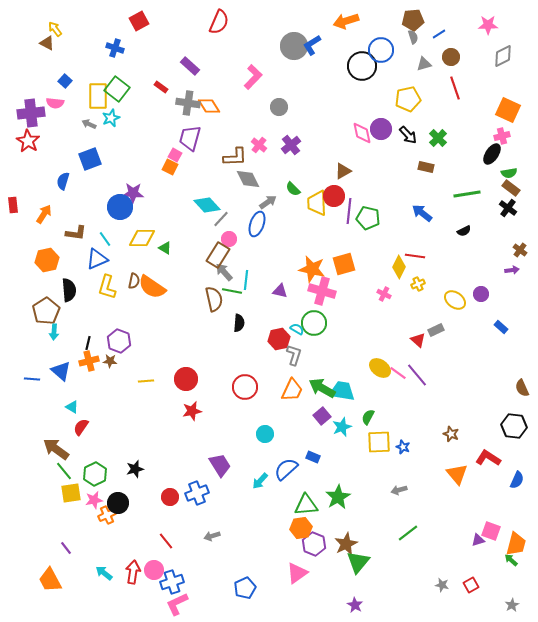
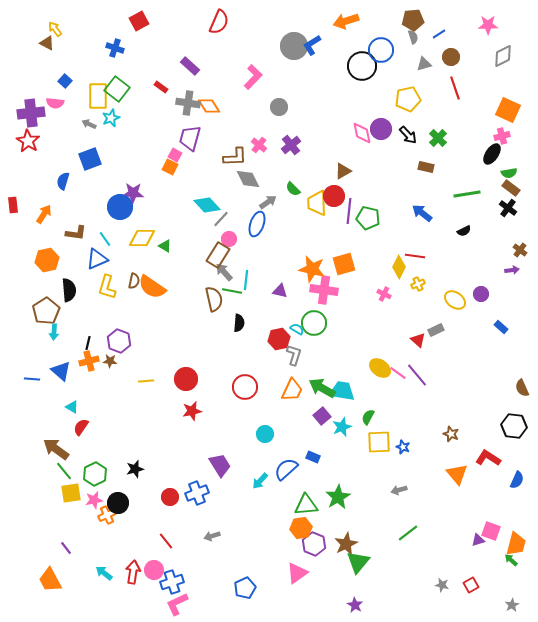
green triangle at (165, 248): moved 2 px up
pink cross at (322, 291): moved 2 px right, 1 px up; rotated 8 degrees counterclockwise
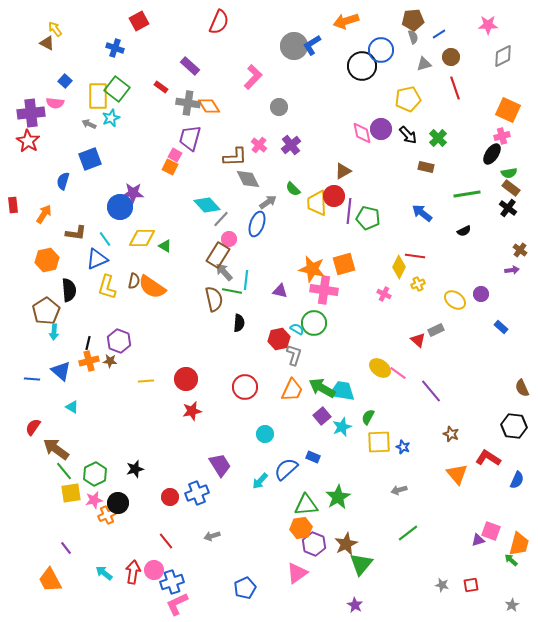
purple line at (417, 375): moved 14 px right, 16 px down
red semicircle at (81, 427): moved 48 px left
orange trapezoid at (516, 544): moved 3 px right
green triangle at (358, 562): moved 3 px right, 2 px down
red square at (471, 585): rotated 21 degrees clockwise
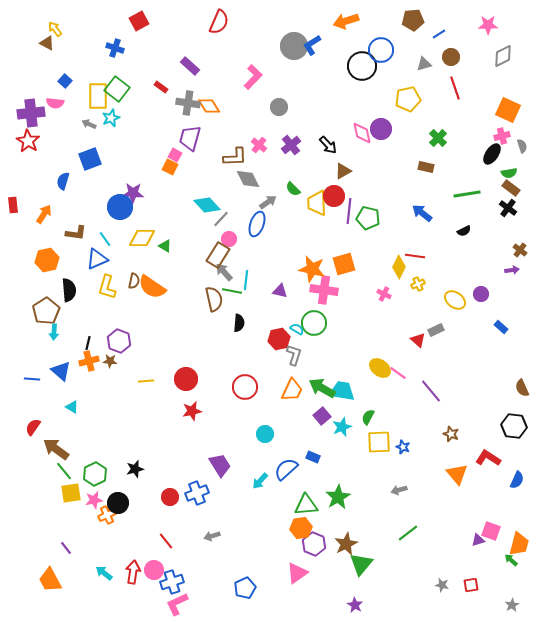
gray semicircle at (413, 37): moved 109 px right, 109 px down
black arrow at (408, 135): moved 80 px left, 10 px down
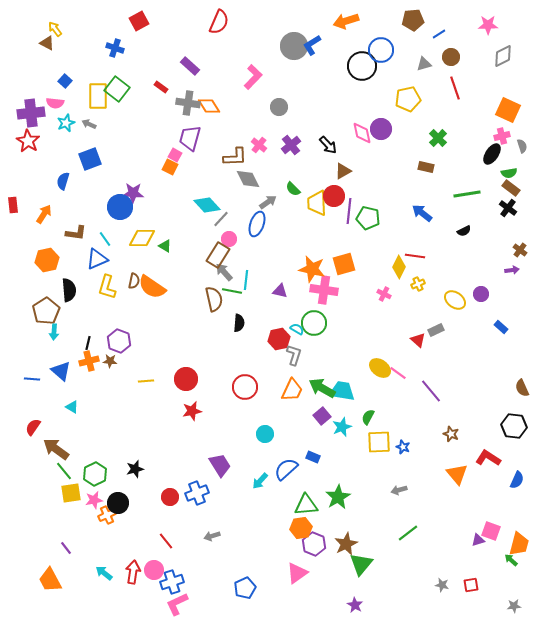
cyan star at (111, 118): moved 45 px left, 5 px down
gray star at (512, 605): moved 2 px right, 1 px down; rotated 24 degrees clockwise
